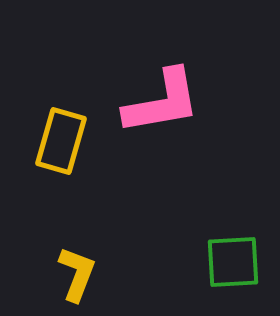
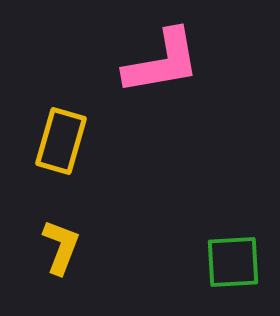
pink L-shape: moved 40 px up
yellow L-shape: moved 16 px left, 27 px up
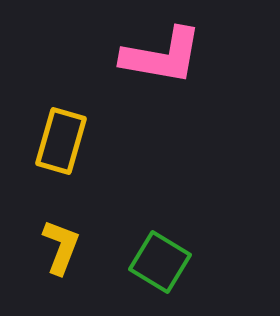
pink L-shape: moved 6 px up; rotated 20 degrees clockwise
green square: moved 73 px left; rotated 34 degrees clockwise
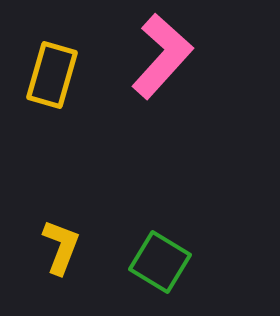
pink L-shape: rotated 58 degrees counterclockwise
yellow rectangle: moved 9 px left, 66 px up
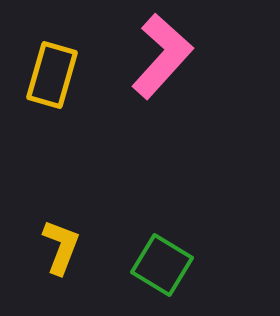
green square: moved 2 px right, 3 px down
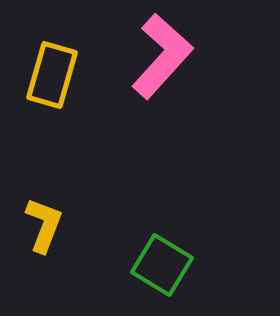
yellow L-shape: moved 17 px left, 22 px up
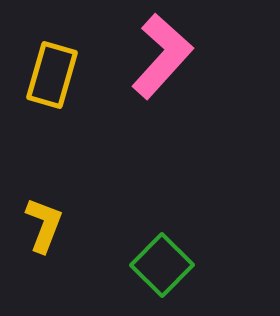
green square: rotated 14 degrees clockwise
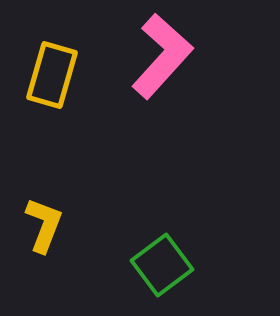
green square: rotated 8 degrees clockwise
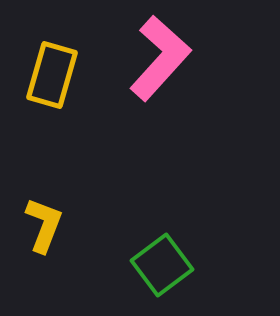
pink L-shape: moved 2 px left, 2 px down
